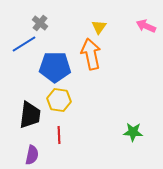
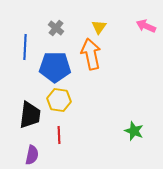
gray cross: moved 16 px right, 5 px down
blue line: moved 1 px right, 3 px down; rotated 55 degrees counterclockwise
green star: moved 1 px right, 1 px up; rotated 18 degrees clockwise
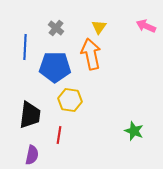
yellow hexagon: moved 11 px right
red line: rotated 12 degrees clockwise
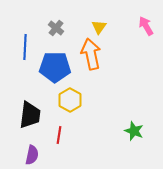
pink arrow: rotated 36 degrees clockwise
yellow hexagon: rotated 20 degrees clockwise
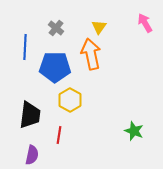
pink arrow: moved 1 px left, 3 px up
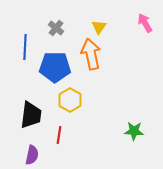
black trapezoid: moved 1 px right
green star: rotated 18 degrees counterclockwise
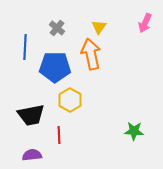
pink arrow: rotated 126 degrees counterclockwise
gray cross: moved 1 px right
black trapezoid: rotated 72 degrees clockwise
red line: rotated 12 degrees counterclockwise
purple semicircle: rotated 108 degrees counterclockwise
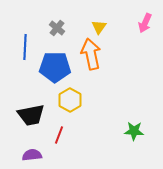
red line: rotated 24 degrees clockwise
